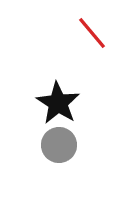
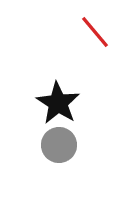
red line: moved 3 px right, 1 px up
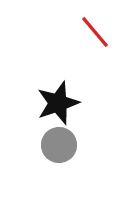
black star: rotated 21 degrees clockwise
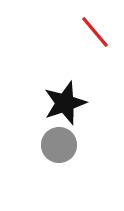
black star: moved 7 px right
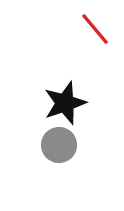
red line: moved 3 px up
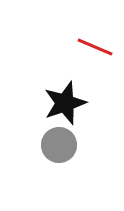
red line: moved 18 px down; rotated 27 degrees counterclockwise
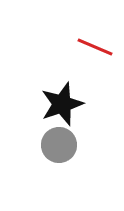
black star: moved 3 px left, 1 px down
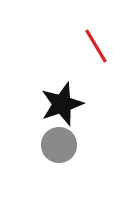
red line: moved 1 px right, 1 px up; rotated 36 degrees clockwise
